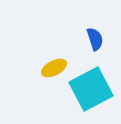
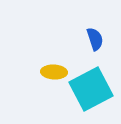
yellow ellipse: moved 4 px down; rotated 30 degrees clockwise
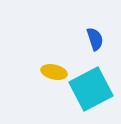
yellow ellipse: rotated 10 degrees clockwise
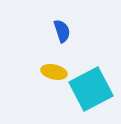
blue semicircle: moved 33 px left, 8 px up
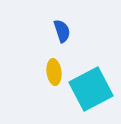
yellow ellipse: rotated 70 degrees clockwise
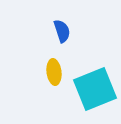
cyan square: moved 4 px right; rotated 6 degrees clockwise
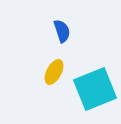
yellow ellipse: rotated 35 degrees clockwise
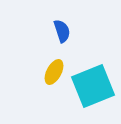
cyan square: moved 2 px left, 3 px up
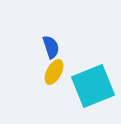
blue semicircle: moved 11 px left, 16 px down
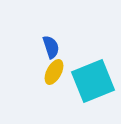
cyan square: moved 5 px up
